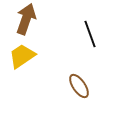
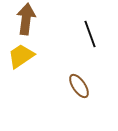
brown arrow: rotated 12 degrees counterclockwise
yellow trapezoid: moved 1 px left
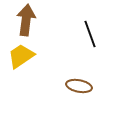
brown arrow: moved 1 px down
brown ellipse: rotated 45 degrees counterclockwise
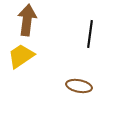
brown arrow: moved 1 px right
black line: rotated 28 degrees clockwise
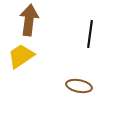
brown arrow: moved 2 px right
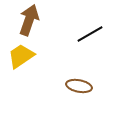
brown arrow: rotated 12 degrees clockwise
black line: rotated 52 degrees clockwise
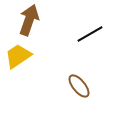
yellow trapezoid: moved 3 px left
brown ellipse: rotated 40 degrees clockwise
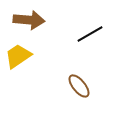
brown arrow: rotated 76 degrees clockwise
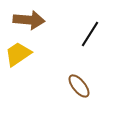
black line: rotated 28 degrees counterclockwise
yellow trapezoid: moved 2 px up
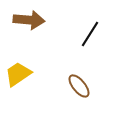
yellow trapezoid: moved 20 px down
